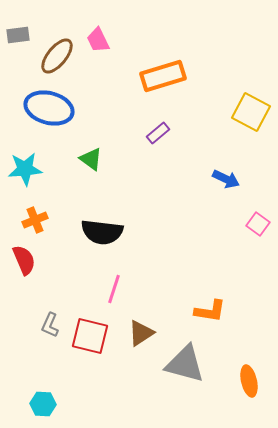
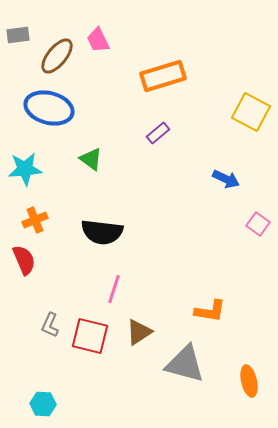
brown triangle: moved 2 px left, 1 px up
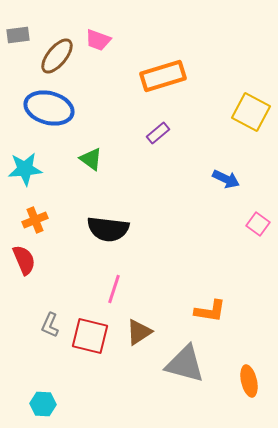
pink trapezoid: rotated 44 degrees counterclockwise
black semicircle: moved 6 px right, 3 px up
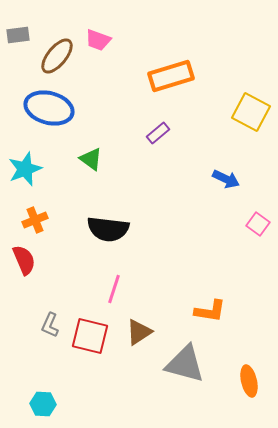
orange rectangle: moved 8 px right
cyan star: rotated 16 degrees counterclockwise
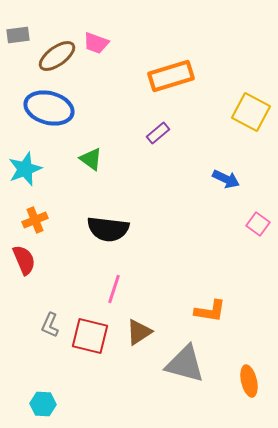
pink trapezoid: moved 2 px left, 3 px down
brown ellipse: rotated 15 degrees clockwise
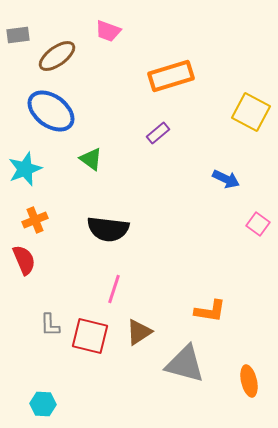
pink trapezoid: moved 12 px right, 12 px up
blue ellipse: moved 2 px right, 3 px down; rotated 21 degrees clockwise
gray L-shape: rotated 25 degrees counterclockwise
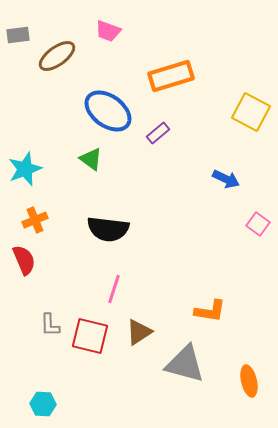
blue ellipse: moved 57 px right
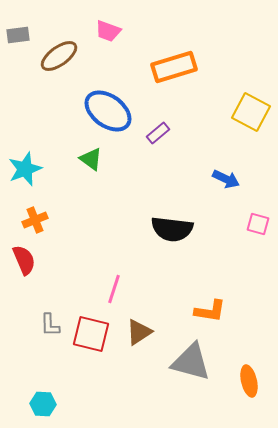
brown ellipse: moved 2 px right
orange rectangle: moved 3 px right, 9 px up
pink square: rotated 20 degrees counterclockwise
black semicircle: moved 64 px right
red square: moved 1 px right, 2 px up
gray triangle: moved 6 px right, 2 px up
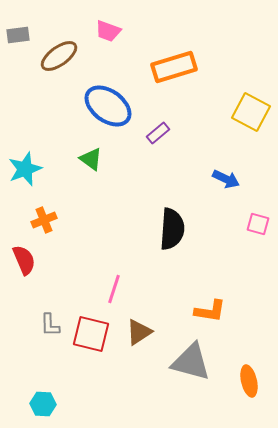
blue ellipse: moved 5 px up
orange cross: moved 9 px right
black semicircle: rotated 93 degrees counterclockwise
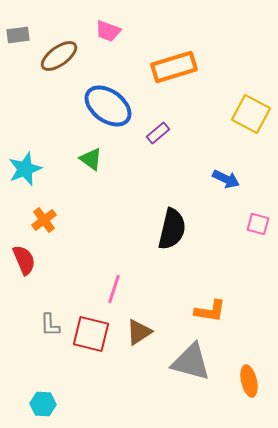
yellow square: moved 2 px down
orange cross: rotated 15 degrees counterclockwise
black semicircle: rotated 9 degrees clockwise
